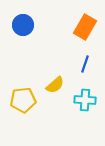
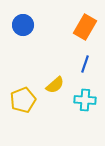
yellow pentagon: rotated 15 degrees counterclockwise
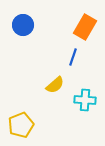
blue line: moved 12 px left, 7 px up
yellow pentagon: moved 2 px left, 25 px down
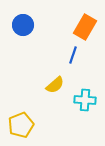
blue line: moved 2 px up
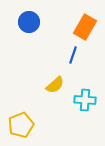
blue circle: moved 6 px right, 3 px up
